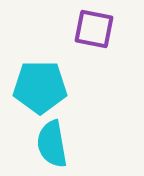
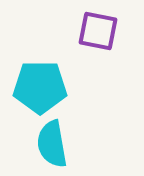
purple square: moved 4 px right, 2 px down
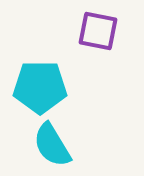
cyan semicircle: moved 1 px down; rotated 21 degrees counterclockwise
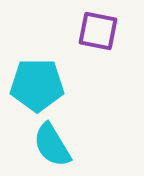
cyan pentagon: moved 3 px left, 2 px up
